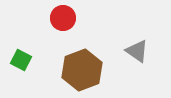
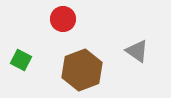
red circle: moved 1 px down
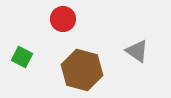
green square: moved 1 px right, 3 px up
brown hexagon: rotated 24 degrees counterclockwise
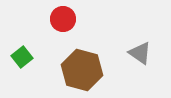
gray triangle: moved 3 px right, 2 px down
green square: rotated 25 degrees clockwise
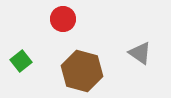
green square: moved 1 px left, 4 px down
brown hexagon: moved 1 px down
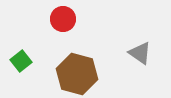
brown hexagon: moved 5 px left, 3 px down
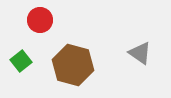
red circle: moved 23 px left, 1 px down
brown hexagon: moved 4 px left, 9 px up
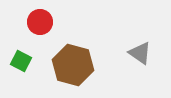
red circle: moved 2 px down
green square: rotated 25 degrees counterclockwise
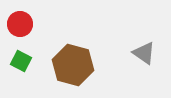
red circle: moved 20 px left, 2 px down
gray triangle: moved 4 px right
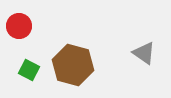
red circle: moved 1 px left, 2 px down
green square: moved 8 px right, 9 px down
